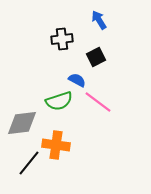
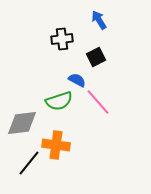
pink line: rotated 12 degrees clockwise
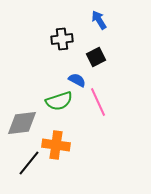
pink line: rotated 16 degrees clockwise
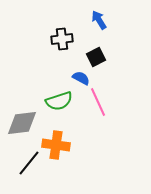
blue semicircle: moved 4 px right, 2 px up
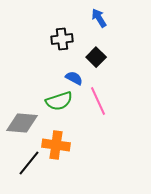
blue arrow: moved 2 px up
black square: rotated 18 degrees counterclockwise
blue semicircle: moved 7 px left
pink line: moved 1 px up
gray diamond: rotated 12 degrees clockwise
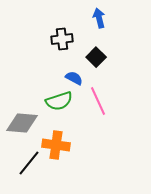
blue arrow: rotated 18 degrees clockwise
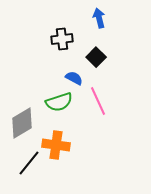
green semicircle: moved 1 px down
gray diamond: rotated 36 degrees counterclockwise
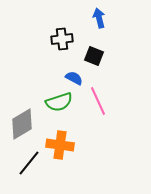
black square: moved 2 px left, 1 px up; rotated 24 degrees counterclockwise
gray diamond: moved 1 px down
orange cross: moved 4 px right
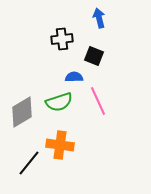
blue semicircle: moved 1 px up; rotated 30 degrees counterclockwise
gray diamond: moved 12 px up
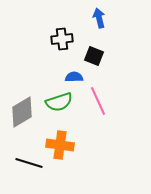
black line: rotated 68 degrees clockwise
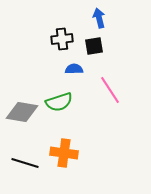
black square: moved 10 px up; rotated 30 degrees counterclockwise
blue semicircle: moved 8 px up
pink line: moved 12 px right, 11 px up; rotated 8 degrees counterclockwise
gray diamond: rotated 40 degrees clockwise
orange cross: moved 4 px right, 8 px down
black line: moved 4 px left
